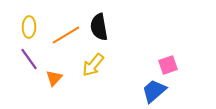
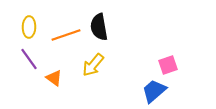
orange line: rotated 12 degrees clockwise
orange triangle: rotated 36 degrees counterclockwise
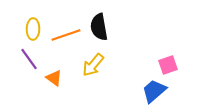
yellow ellipse: moved 4 px right, 2 px down
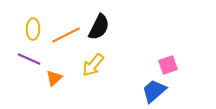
black semicircle: rotated 144 degrees counterclockwise
orange line: rotated 8 degrees counterclockwise
purple line: rotated 30 degrees counterclockwise
orange triangle: rotated 42 degrees clockwise
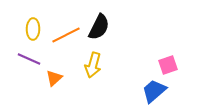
yellow arrow: rotated 25 degrees counterclockwise
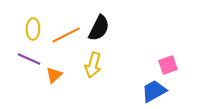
black semicircle: moved 1 px down
orange triangle: moved 3 px up
blue trapezoid: rotated 12 degrees clockwise
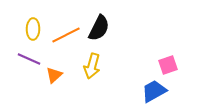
yellow arrow: moved 1 px left, 1 px down
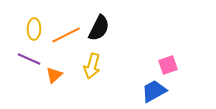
yellow ellipse: moved 1 px right
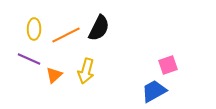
yellow arrow: moved 6 px left, 5 px down
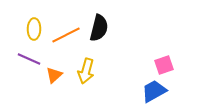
black semicircle: rotated 12 degrees counterclockwise
pink square: moved 4 px left
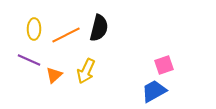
purple line: moved 1 px down
yellow arrow: rotated 10 degrees clockwise
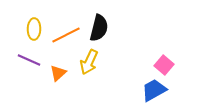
pink square: rotated 30 degrees counterclockwise
yellow arrow: moved 3 px right, 9 px up
orange triangle: moved 4 px right, 2 px up
blue trapezoid: moved 1 px up
